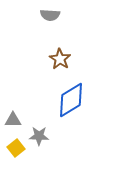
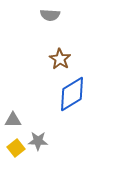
blue diamond: moved 1 px right, 6 px up
gray star: moved 1 px left, 5 px down
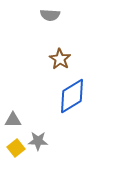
blue diamond: moved 2 px down
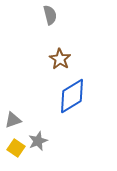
gray semicircle: rotated 108 degrees counterclockwise
gray triangle: rotated 18 degrees counterclockwise
gray star: rotated 24 degrees counterclockwise
yellow square: rotated 18 degrees counterclockwise
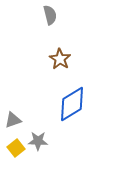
blue diamond: moved 8 px down
gray star: rotated 24 degrees clockwise
yellow square: rotated 18 degrees clockwise
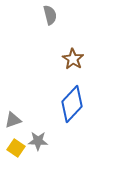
brown star: moved 13 px right
blue diamond: rotated 15 degrees counterclockwise
yellow square: rotated 18 degrees counterclockwise
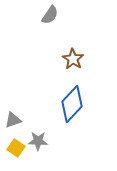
gray semicircle: rotated 48 degrees clockwise
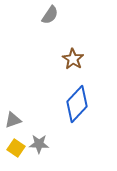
blue diamond: moved 5 px right
gray star: moved 1 px right, 3 px down
